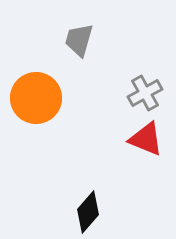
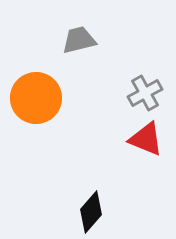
gray trapezoid: rotated 60 degrees clockwise
black diamond: moved 3 px right
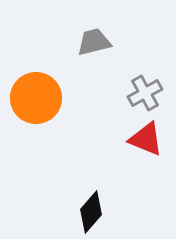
gray trapezoid: moved 15 px right, 2 px down
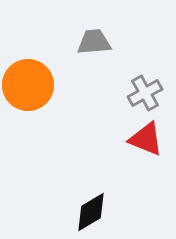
gray trapezoid: rotated 9 degrees clockwise
orange circle: moved 8 px left, 13 px up
black diamond: rotated 18 degrees clockwise
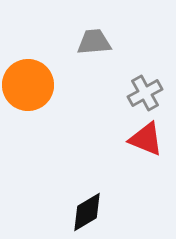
black diamond: moved 4 px left
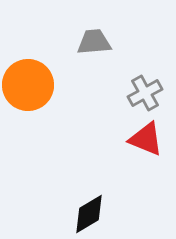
black diamond: moved 2 px right, 2 px down
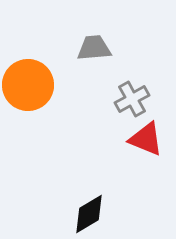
gray trapezoid: moved 6 px down
gray cross: moved 13 px left, 6 px down
